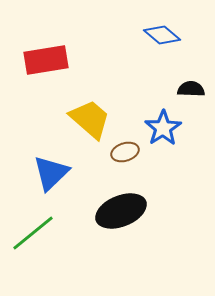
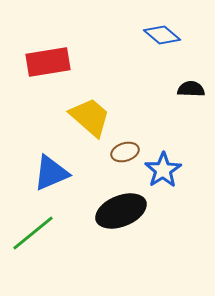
red rectangle: moved 2 px right, 2 px down
yellow trapezoid: moved 2 px up
blue star: moved 42 px down
blue triangle: rotated 21 degrees clockwise
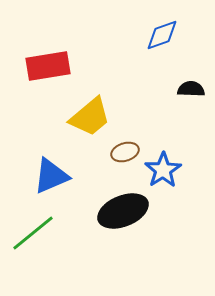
blue diamond: rotated 60 degrees counterclockwise
red rectangle: moved 4 px down
yellow trapezoid: rotated 99 degrees clockwise
blue triangle: moved 3 px down
black ellipse: moved 2 px right
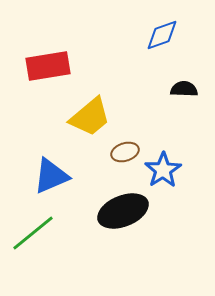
black semicircle: moved 7 px left
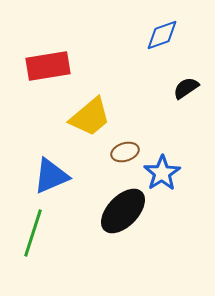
black semicircle: moved 2 px right, 1 px up; rotated 36 degrees counterclockwise
blue star: moved 1 px left, 3 px down
black ellipse: rotated 24 degrees counterclockwise
green line: rotated 33 degrees counterclockwise
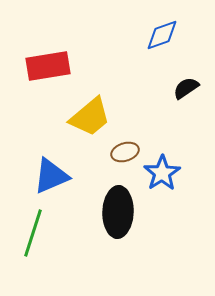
black ellipse: moved 5 px left, 1 px down; rotated 42 degrees counterclockwise
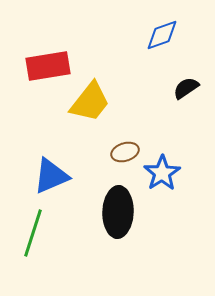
yellow trapezoid: moved 15 px up; rotated 12 degrees counterclockwise
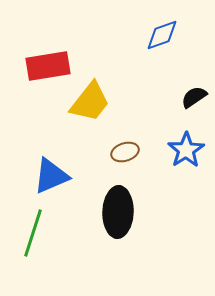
black semicircle: moved 8 px right, 9 px down
blue star: moved 24 px right, 23 px up
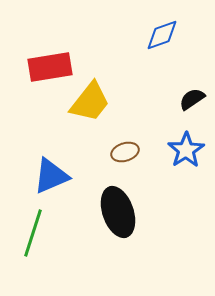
red rectangle: moved 2 px right, 1 px down
black semicircle: moved 2 px left, 2 px down
black ellipse: rotated 21 degrees counterclockwise
